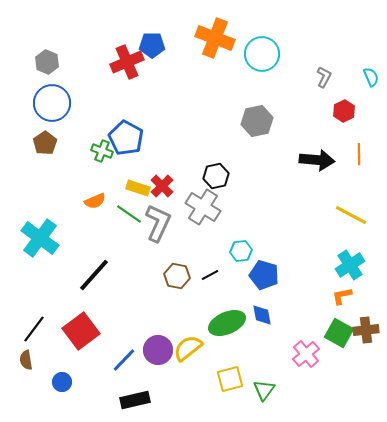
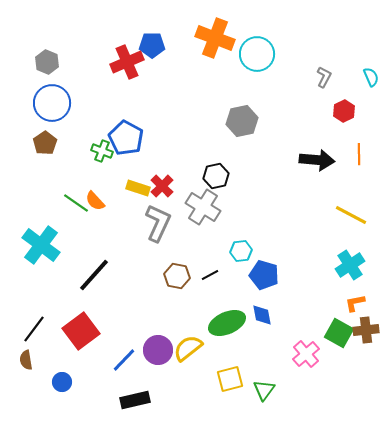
cyan circle at (262, 54): moved 5 px left
gray hexagon at (257, 121): moved 15 px left
orange semicircle at (95, 201): rotated 70 degrees clockwise
green line at (129, 214): moved 53 px left, 11 px up
cyan cross at (40, 238): moved 1 px right, 7 px down
orange L-shape at (342, 296): moved 13 px right, 7 px down
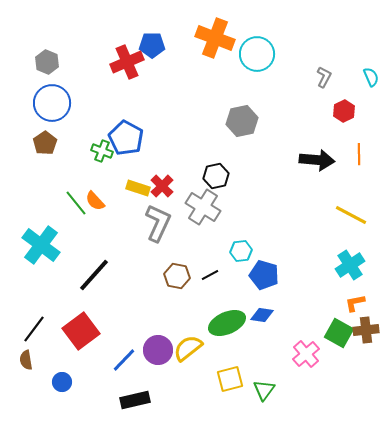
green line at (76, 203): rotated 16 degrees clockwise
blue diamond at (262, 315): rotated 70 degrees counterclockwise
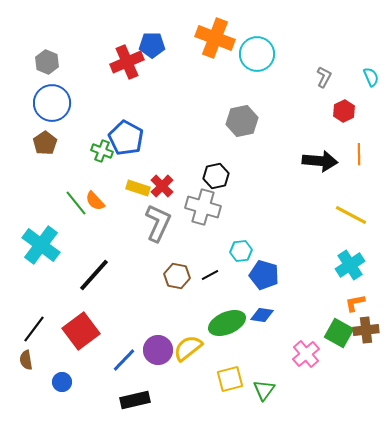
black arrow at (317, 160): moved 3 px right, 1 px down
gray cross at (203, 207): rotated 16 degrees counterclockwise
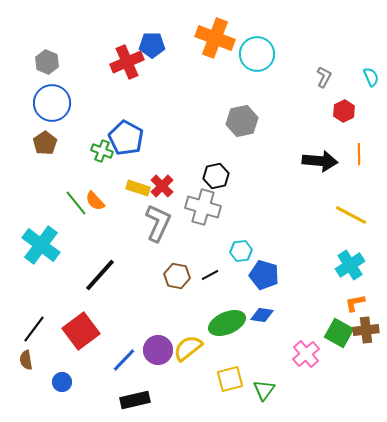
black line at (94, 275): moved 6 px right
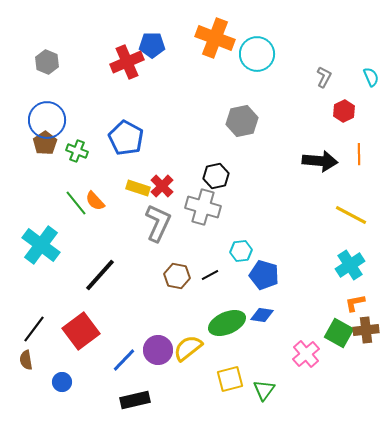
blue circle at (52, 103): moved 5 px left, 17 px down
green cross at (102, 151): moved 25 px left
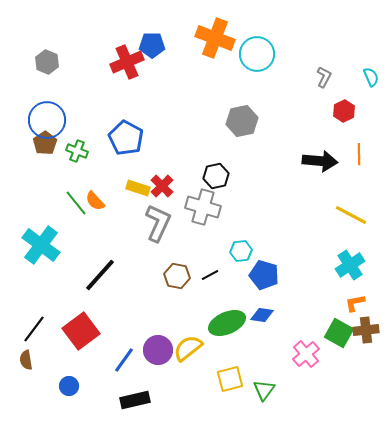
blue line at (124, 360): rotated 8 degrees counterclockwise
blue circle at (62, 382): moved 7 px right, 4 px down
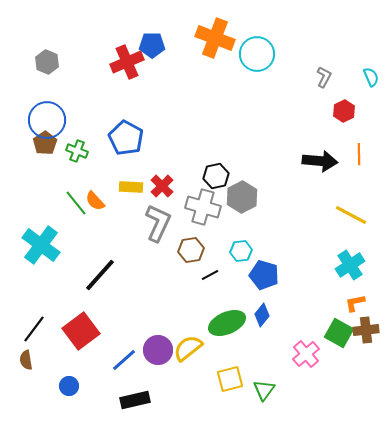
gray hexagon at (242, 121): moved 76 px down; rotated 16 degrees counterclockwise
yellow rectangle at (138, 188): moved 7 px left, 1 px up; rotated 15 degrees counterclockwise
brown hexagon at (177, 276): moved 14 px right, 26 px up; rotated 20 degrees counterclockwise
blue diamond at (262, 315): rotated 60 degrees counterclockwise
blue line at (124, 360): rotated 12 degrees clockwise
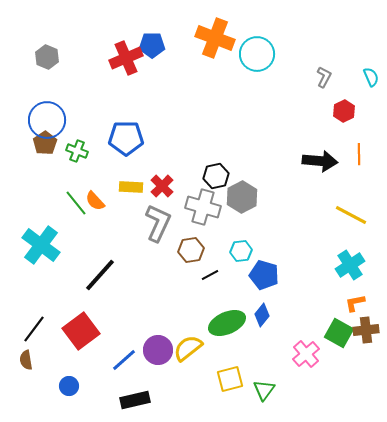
gray hexagon at (47, 62): moved 5 px up
red cross at (127, 62): moved 1 px left, 4 px up
blue pentagon at (126, 138): rotated 28 degrees counterclockwise
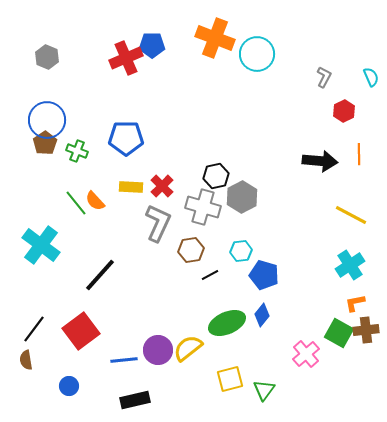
blue line at (124, 360): rotated 36 degrees clockwise
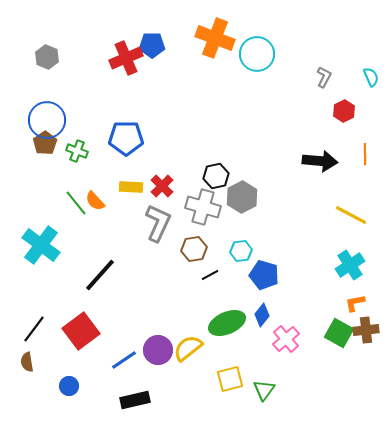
orange line at (359, 154): moved 6 px right
brown hexagon at (191, 250): moved 3 px right, 1 px up
pink cross at (306, 354): moved 20 px left, 15 px up
brown semicircle at (26, 360): moved 1 px right, 2 px down
blue line at (124, 360): rotated 28 degrees counterclockwise
